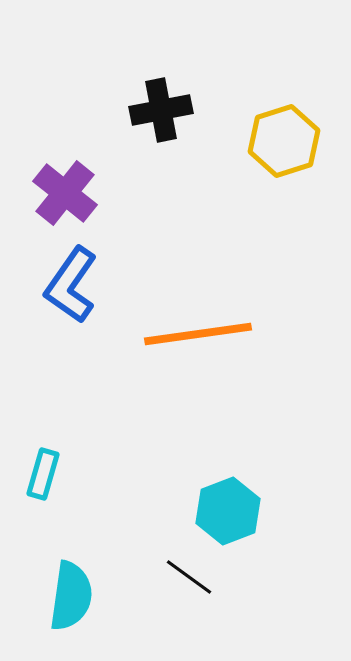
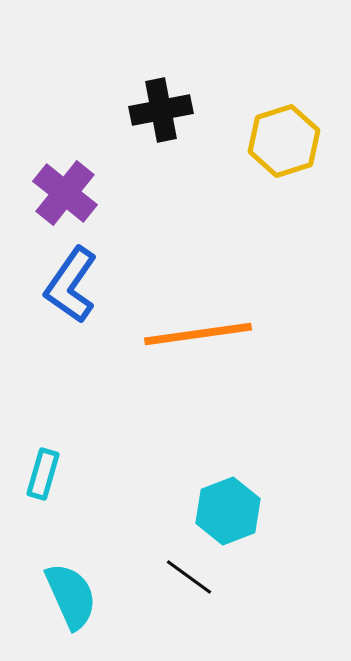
cyan semicircle: rotated 32 degrees counterclockwise
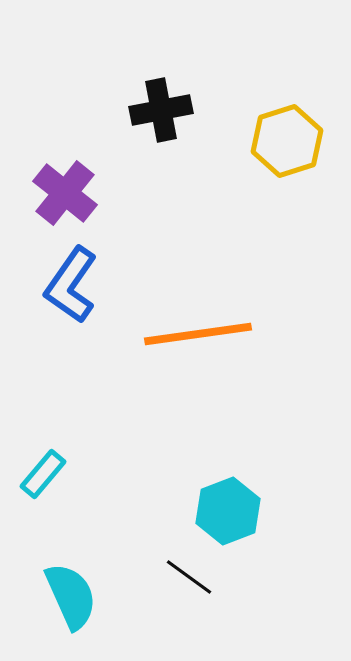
yellow hexagon: moved 3 px right
cyan rectangle: rotated 24 degrees clockwise
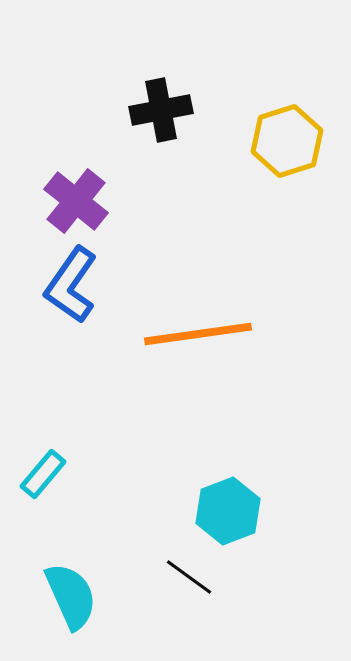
purple cross: moved 11 px right, 8 px down
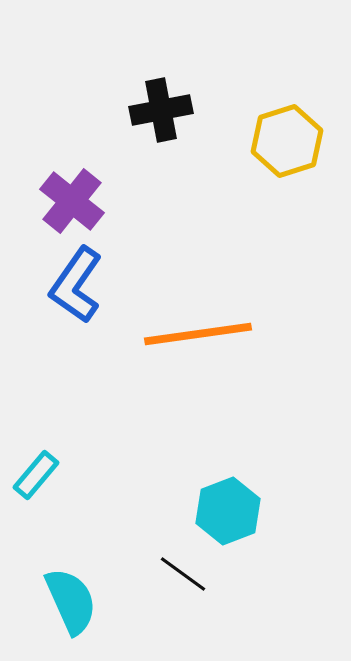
purple cross: moved 4 px left
blue L-shape: moved 5 px right
cyan rectangle: moved 7 px left, 1 px down
black line: moved 6 px left, 3 px up
cyan semicircle: moved 5 px down
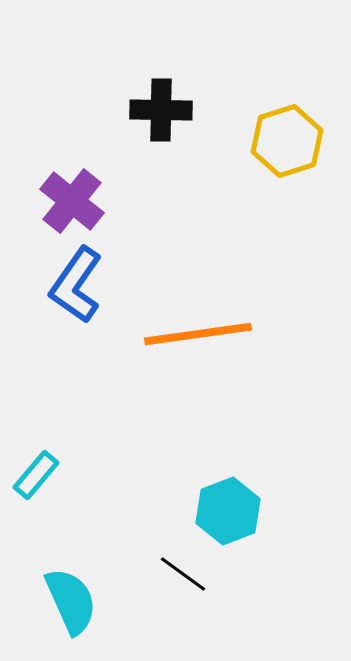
black cross: rotated 12 degrees clockwise
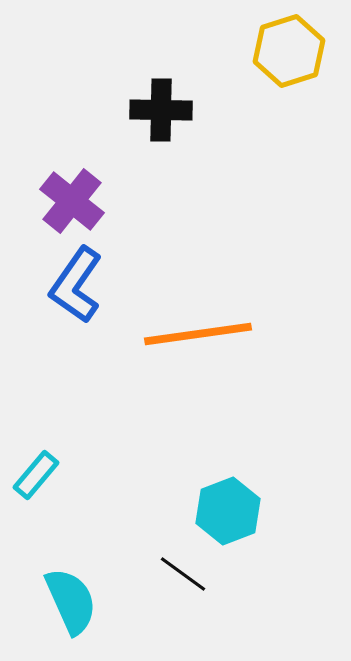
yellow hexagon: moved 2 px right, 90 px up
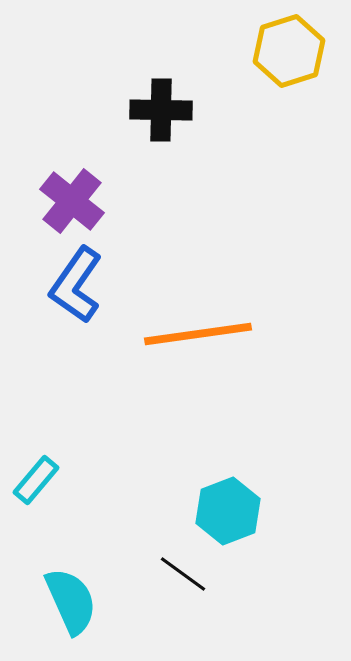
cyan rectangle: moved 5 px down
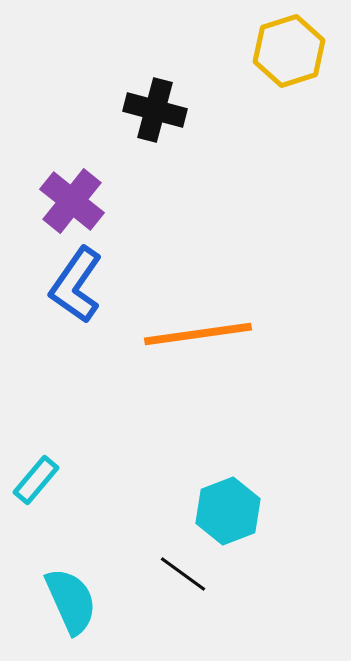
black cross: moved 6 px left; rotated 14 degrees clockwise
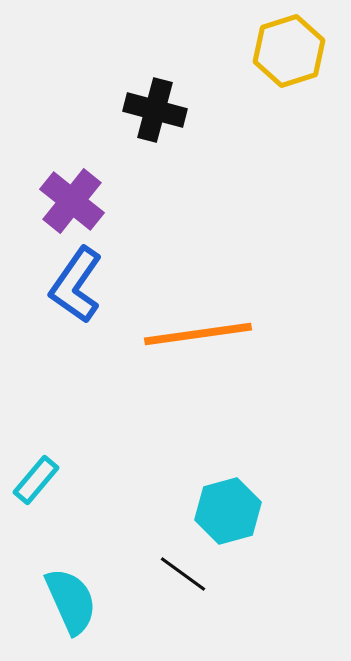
cyan hexagon: rotated 6 degrees clockwise
